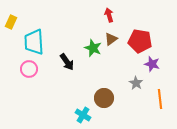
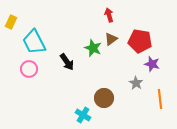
cyan trapezoid: rotated 24 degrees counterclockwise
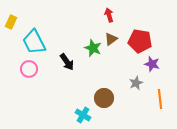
gray star: rotated 16 degrees clockwise
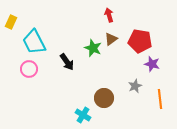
gray star: moved 1 px left, 3 px down
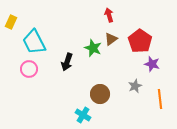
red pentagon: rotated 25 degrees clockwise
black arrow: rotated 54 degrees clockwise
brown circle: moved 4 px left, 4 px up
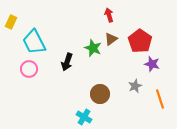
orange line: rotated 12 degrees counterclockwise
cyan cross: moved 1 px right, 2 px down
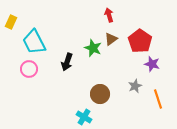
orange line: moved 2 px left
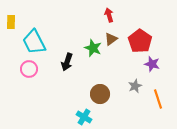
yellow rectangle: rotated 24 degrees counterclockwise
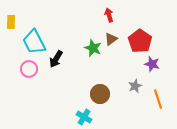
black arrow: moved 11 px left, 3 px up; rotated 12 degrees clockwise
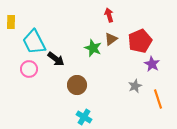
red pentagon: rotated 15 degrees clockwise
black arrow: rotated 84 degrees counterclockwise
purple star: rotated 14 degrees clockwise
brown circle: moved 23 px left, 9 px up
